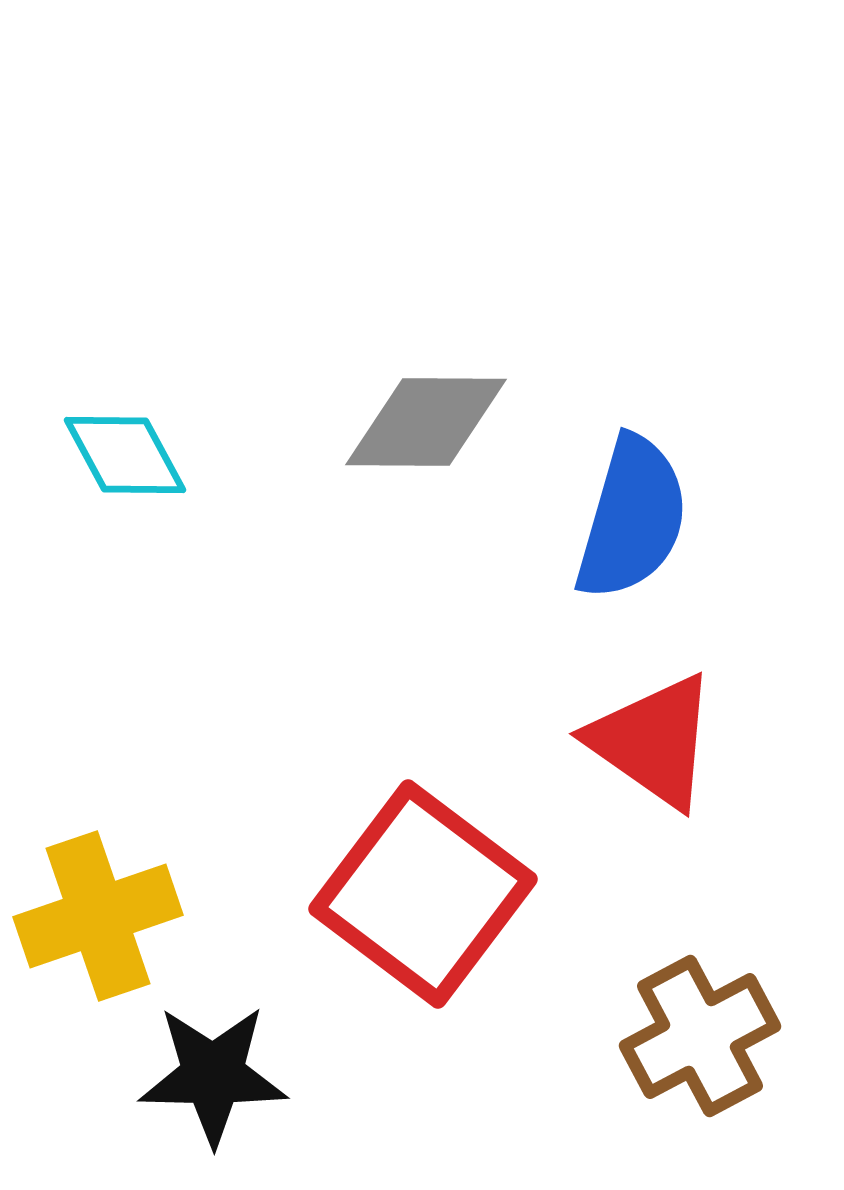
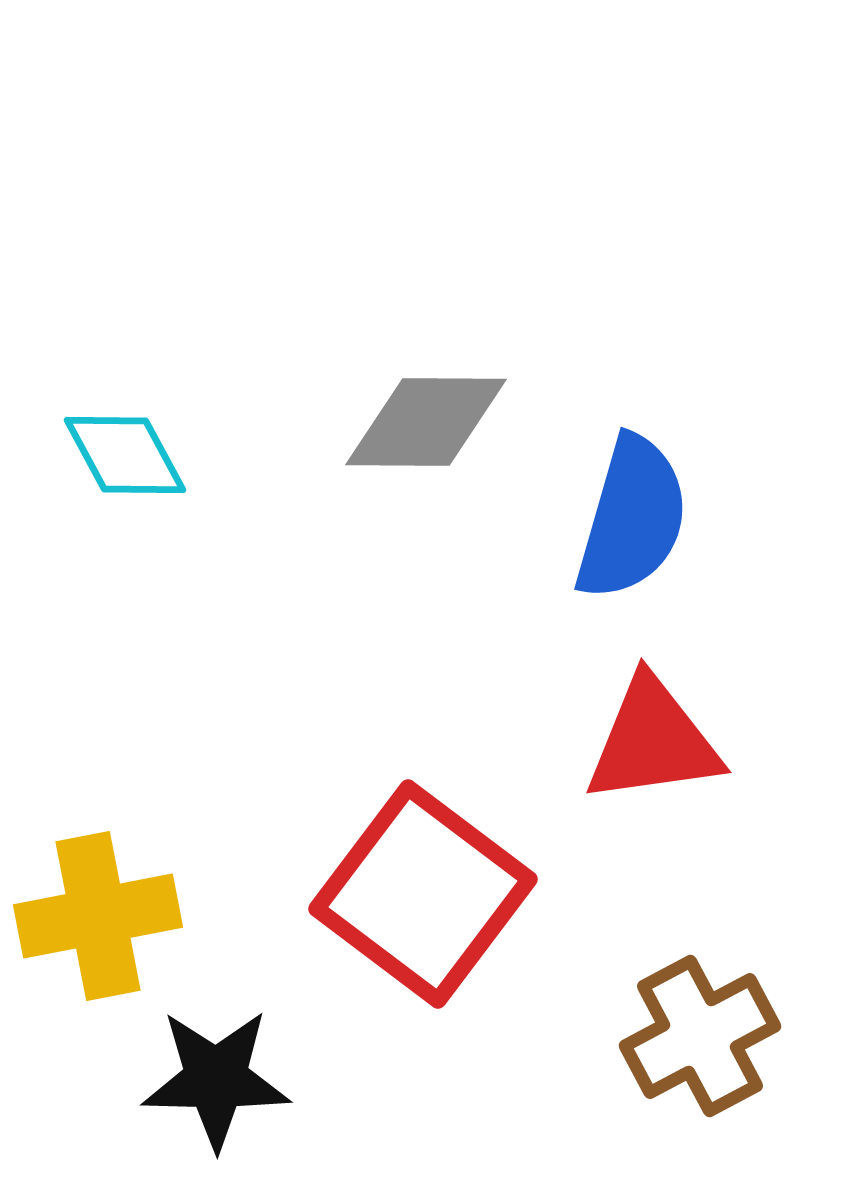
red triangle: rotated 43 degrees counterclockwise
yellow cross: rotated 8 degrees clockwise
black star: moved 3 px right, 4 px down
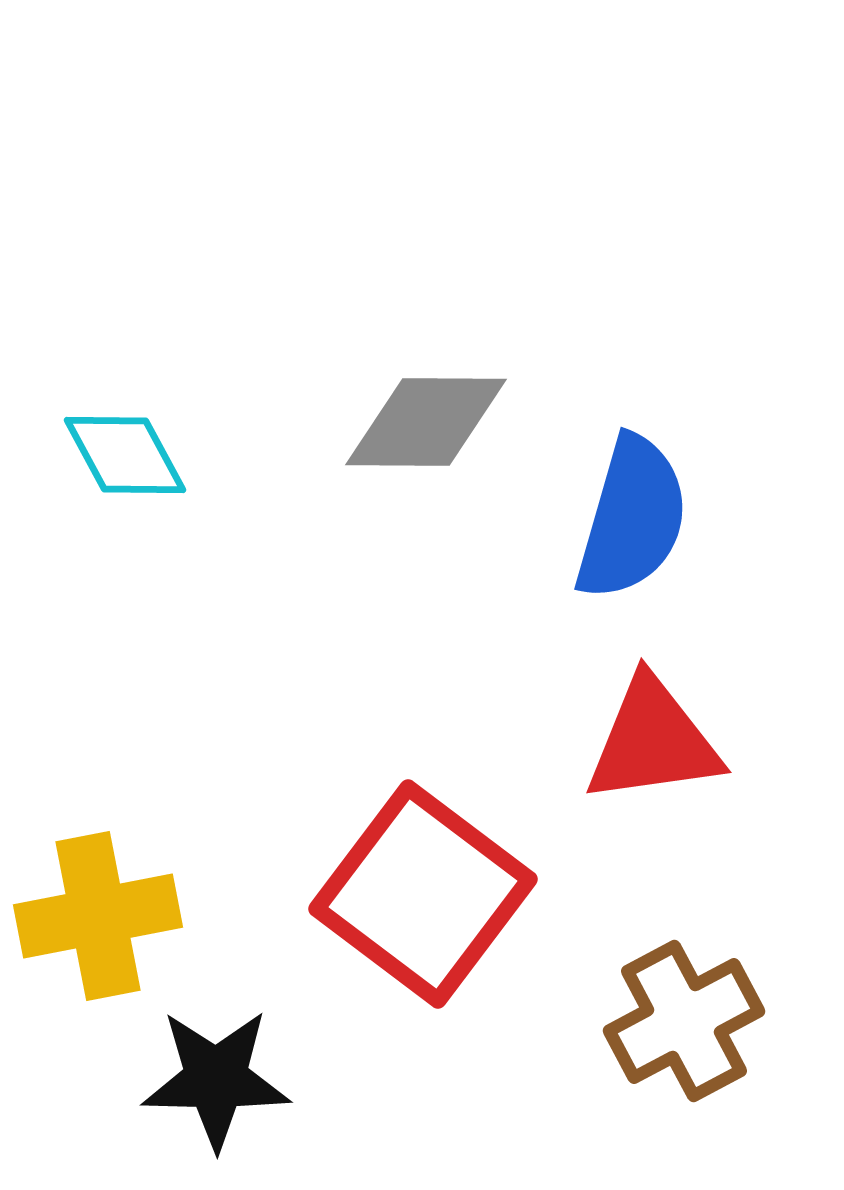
brown cross: moved 16 px left, 15 px up
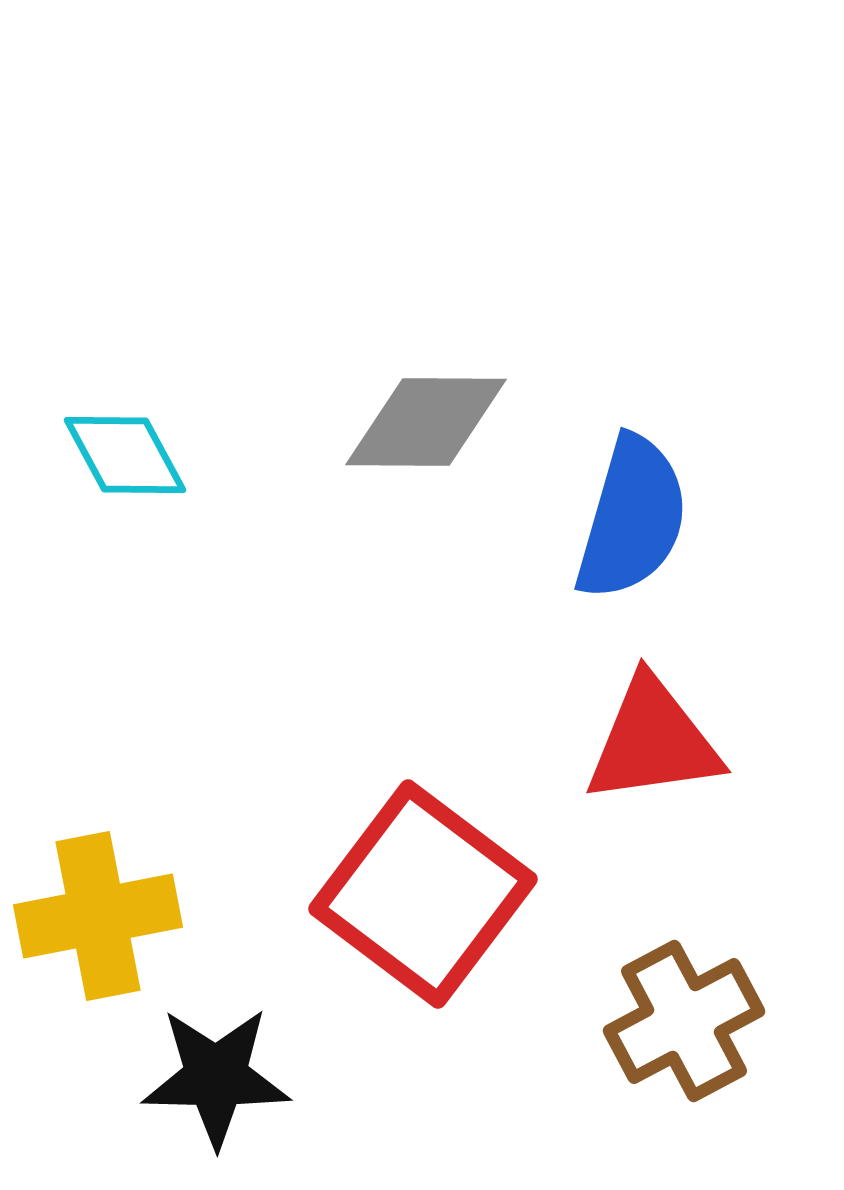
black star: moved 2 px up
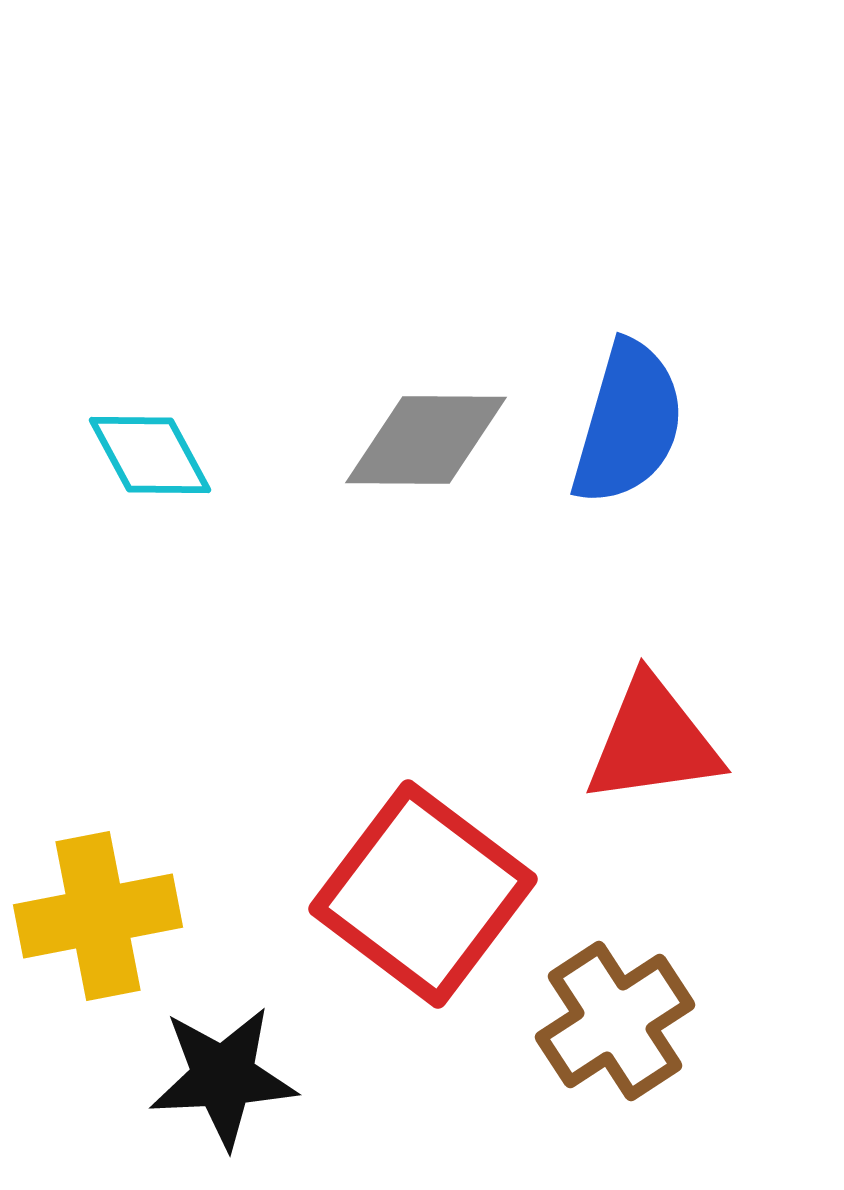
gray diamond: moved 18 px down
cyan diamond: moved 25 px right
blue semicircle: moved 4 px left, 95 px up
brown cross: moved 69 px left; rotated 5 degrees counterclockwise
black star: moved 7 px right; rotated 4 degrees counterclockwise
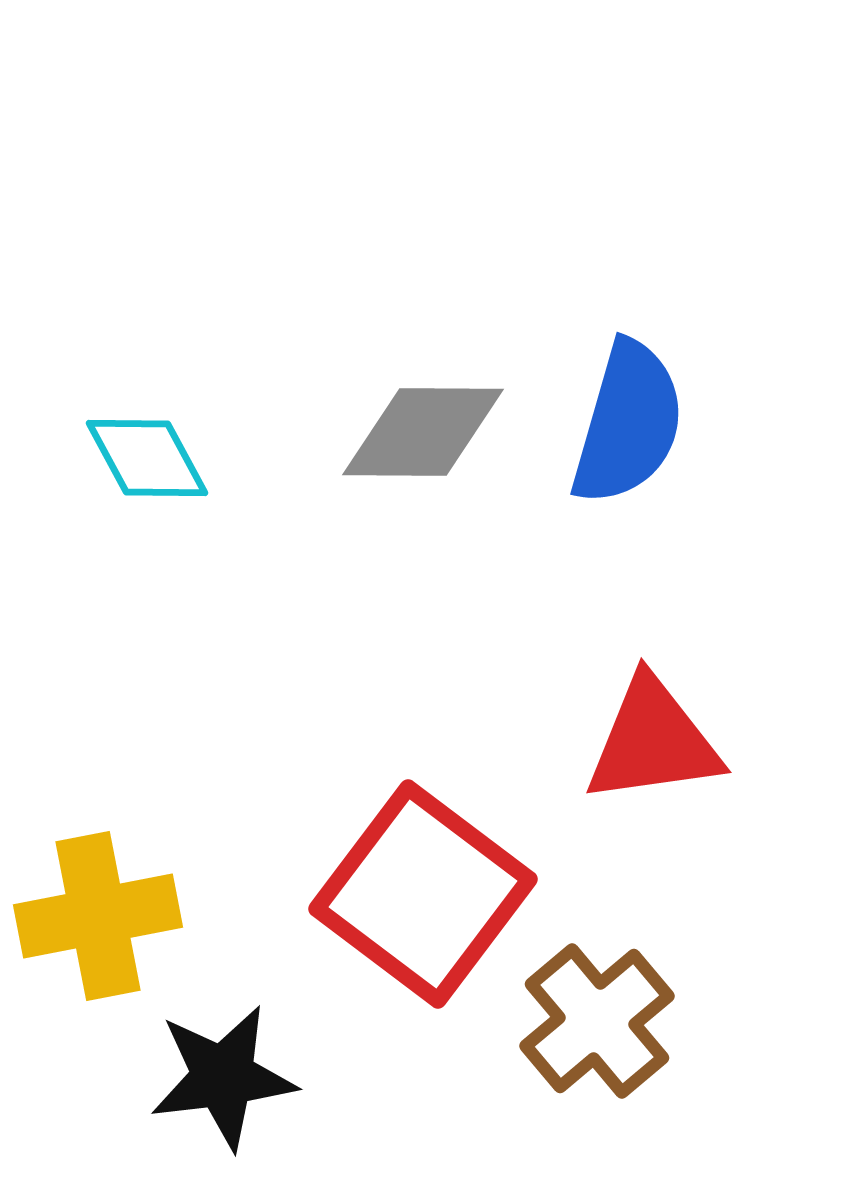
gray diamond: moved 3 px left, 8 px up
cyan diamond: moved 3 px left, 3 px down
brown cross: moved 18 px left; rotated 7 degrees counterclockwise
black star: rotated 4 degrees counterclockwise
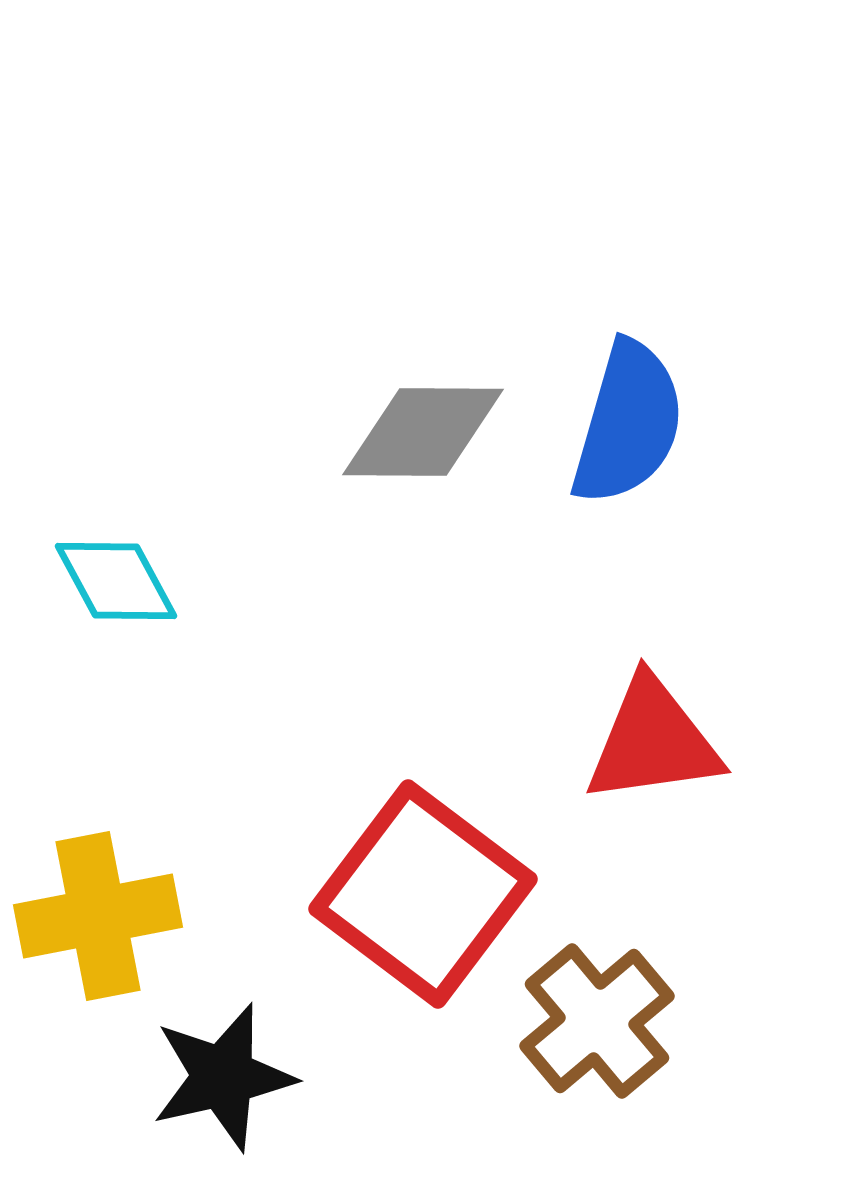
cyan diamond: moved 31 px left, 123 px down
black star: rotated 6 degrees counterclockwise
